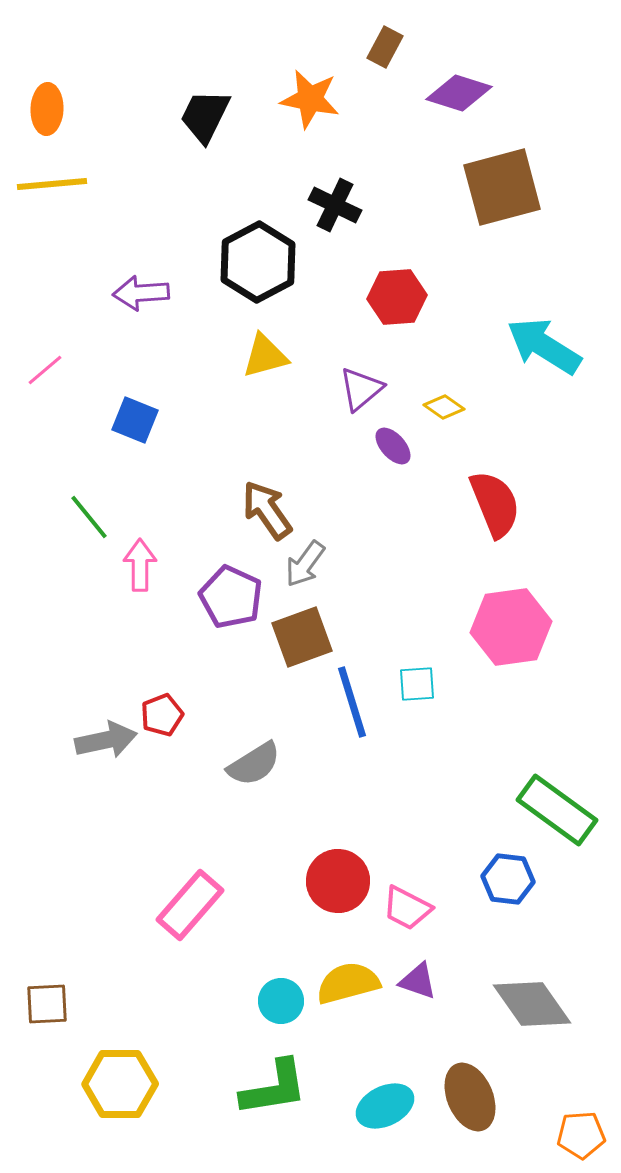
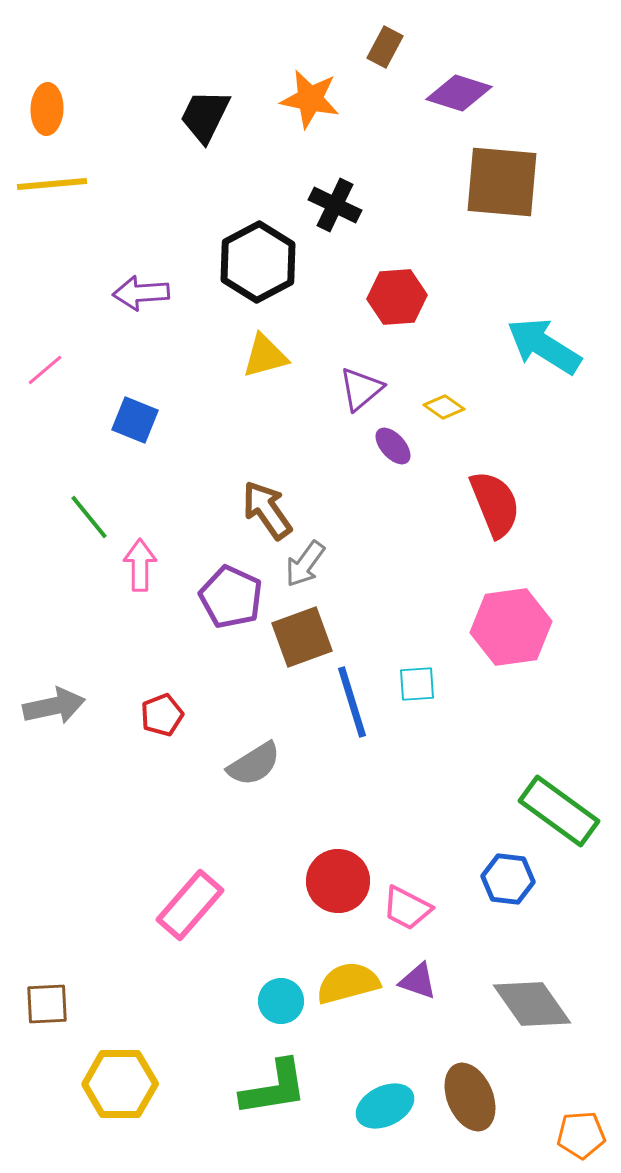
brown square at (502, 187): moved 5 px up; rotated 20 degrees clockwise
gray arrow at (106, 740): moved 52 px left, 34 px up
green rectangle at (557, 810): moved 2 px right, 1 px down
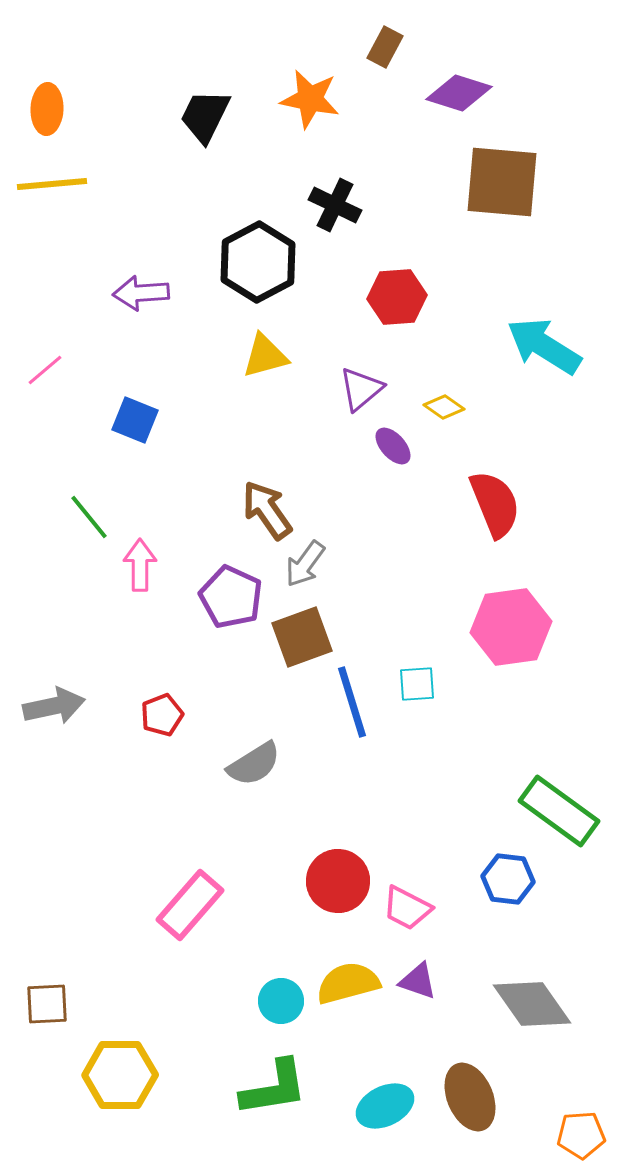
yellow hexagon at (120, 1084): moved 9 px up
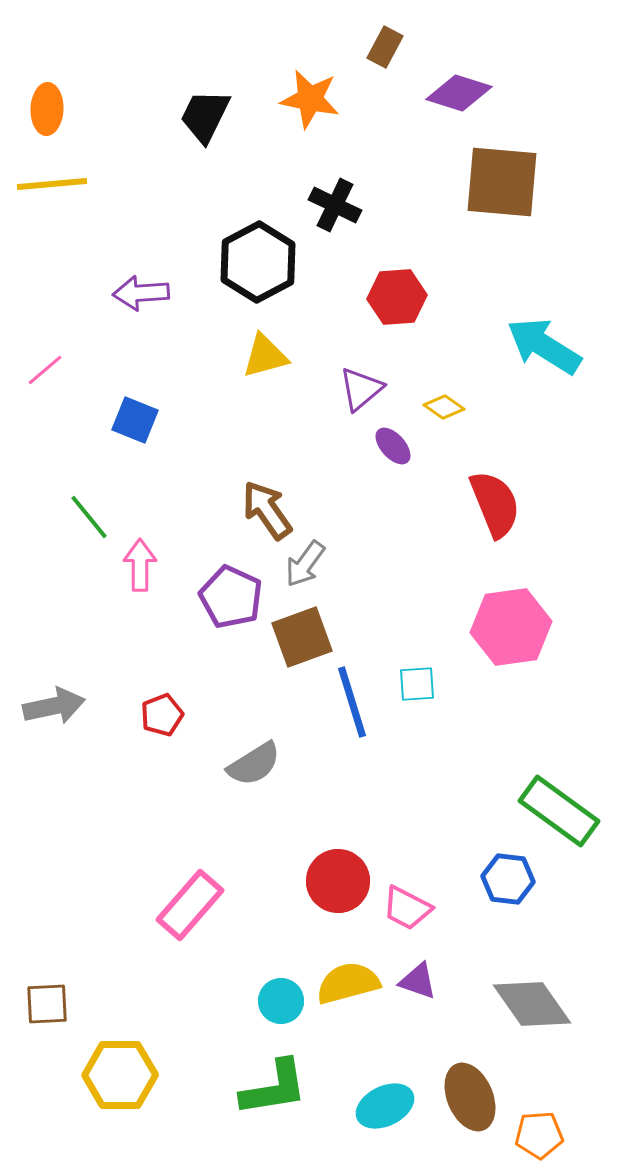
orange pentagon at (581, 1135): moved 42 px left
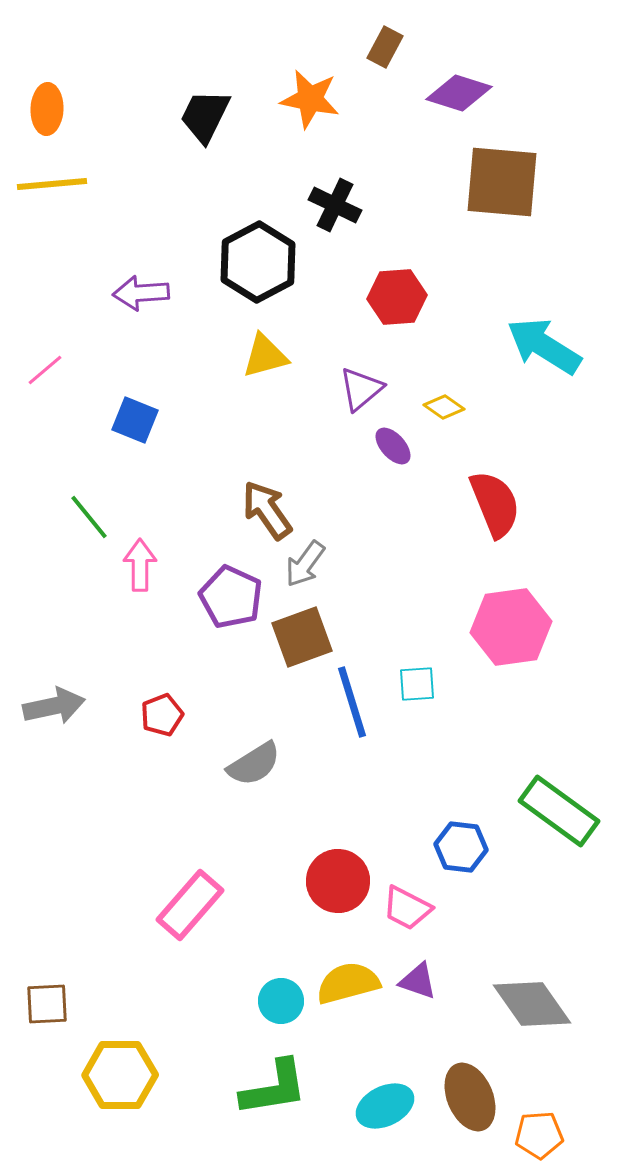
blue hexagon at (508, 879): moved 47 px left, 32 px up
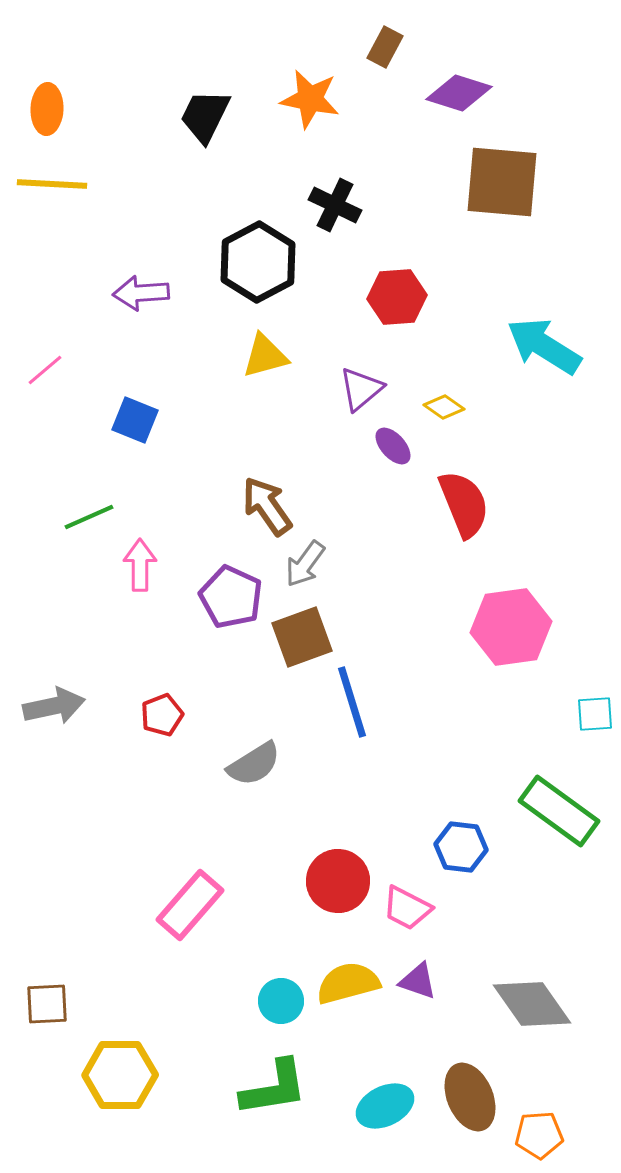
yellow line at (52, 184): rotated 8 degrees clockwise
red semicircle at (495, 504): moved 31 px left
brown arrow at (267, 510): moved 4 px up
green line at (89, 517): rotated 75 degrees counterclockwise
cyan square at (417, 684): moved 178 px right, 30 px down
